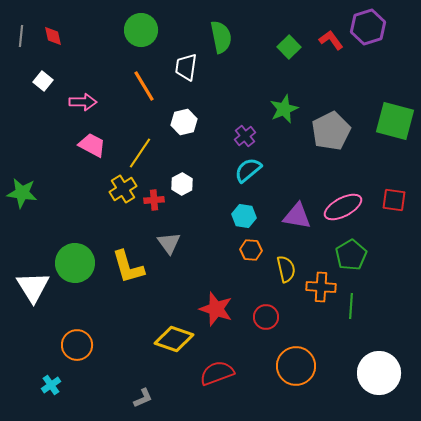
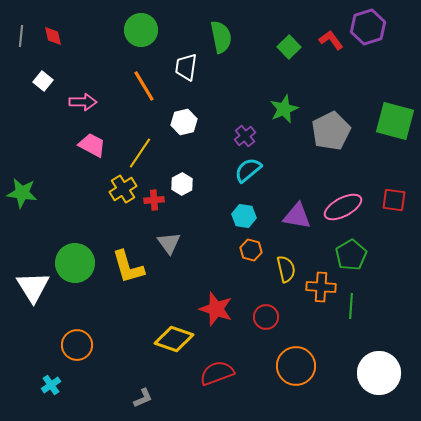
orange hexagon at (251, 250): rotated 10 degrees clockwise
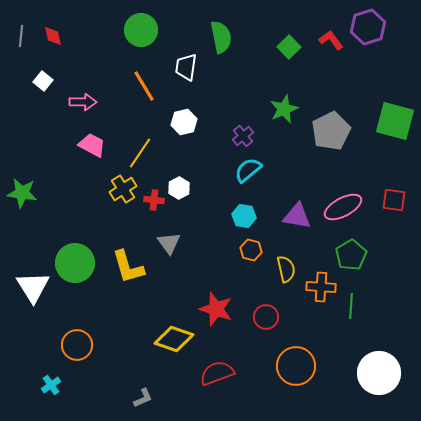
purple cross at (245, 136): moved 2 px left
white hexagon at (182, 184): moved 3 px left, 4 px down
red cross at (154, 200): rotated 12 degrees clockwise
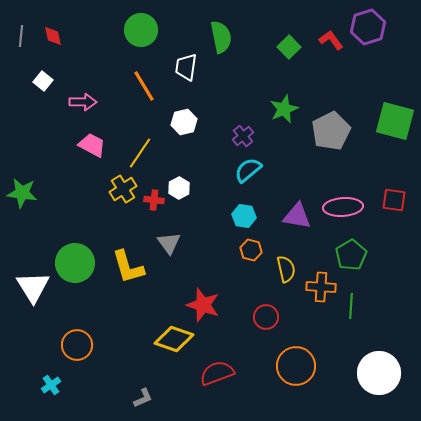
pink ellipse at (343, 207): rotated 24 degrees clockwise
red star at (216, 309): moved 13 px left, 4 px up
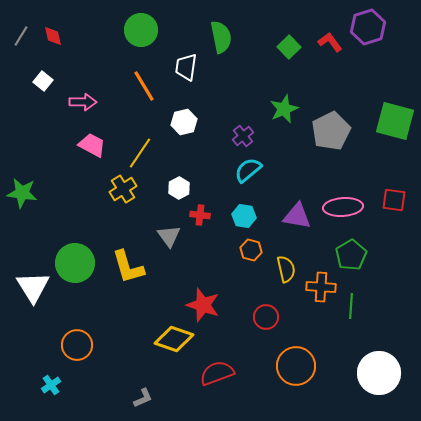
gray line at (21, 36): rotated 25 degrees clockwise
red L-shape at (331, 40): moved 1 px left, 2 px down
red cross at (154, 200): moved 46 px right, 15 px down
gray triangle at (169, 243): moved 7 px up
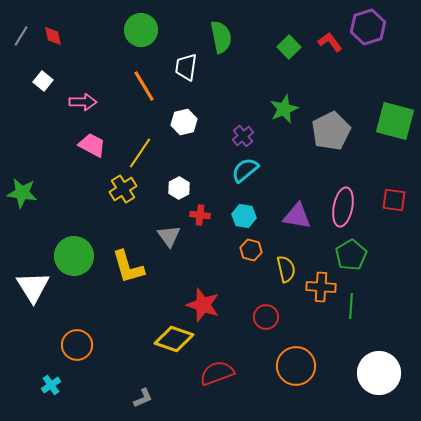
cyan semicircle at (248, 170): moved 3 px left
pink ellipse at (343, 207): rotated 75 degrees counterclockwise
green circle at (75, 263): moved 1 px left, 7 px up
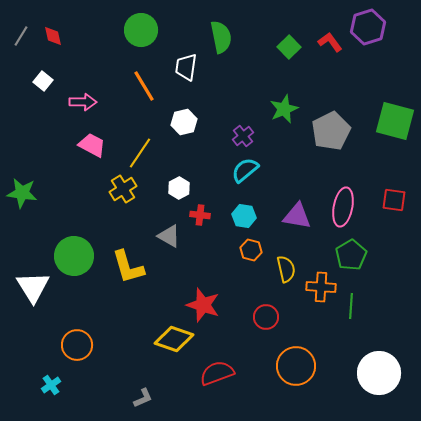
gray triangle at (169, 236): rotated 25 degrees counterclockwise
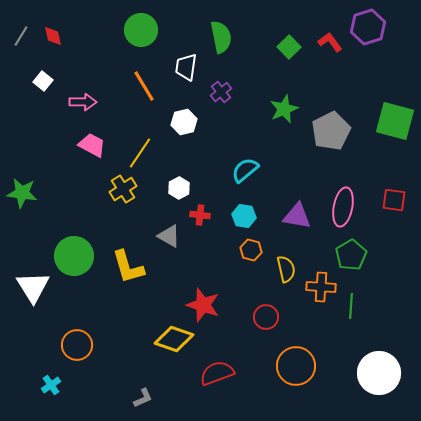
purple cross at (243, 136): moved 22 px left, 44 px up
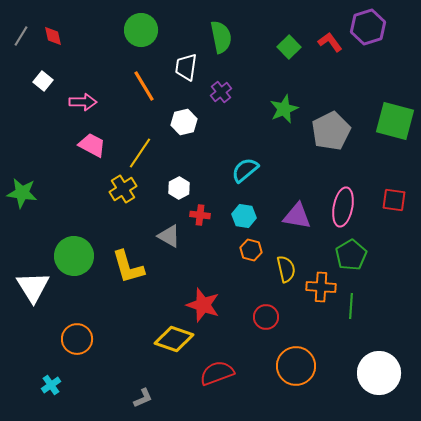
orange circle at (77, 345): moved 6 px up
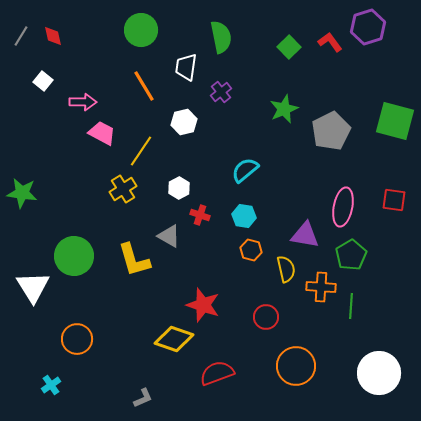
pink trapezoid at (92, 145): moved 10 px right, 12 px up
yellow line at (140, 153): moved 1 px right, 2 px up
red cross at (200, 215): rotated 12 degrees clockwise
purple triangle at (297, 216): moved 8 px right, 19 px down
yellow L-shape at (128, 267): moved 6 px right, 7 px up
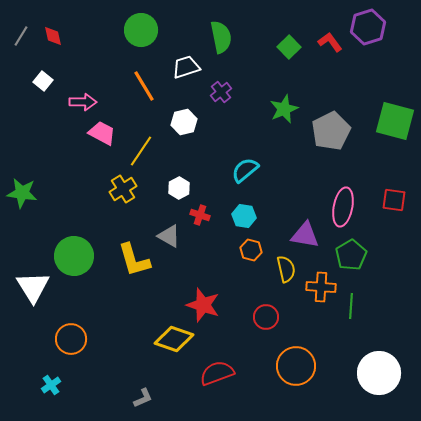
white trapezoid at (186, 67): rotated 64 degrees clockwise
orange circle at (77, 339): moved 6 px left
